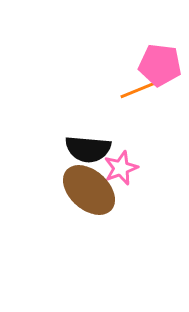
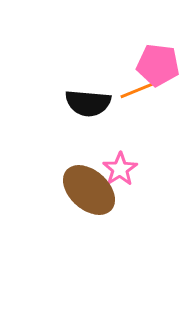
pink pentagon: moved 2 px left
black semicircle: moved 46 px up
pink star: moved 1 px left, 1 px down; rotated 12 degrees counterclockwise
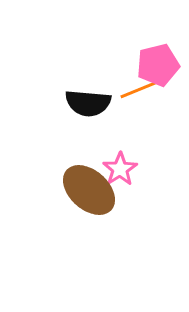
pink pentagon: rotated 21 degrees counterclockwise
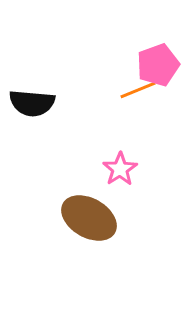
pink pentagon: rotated 6 degrees counterclockwise
black semicircle: moved 56 px left
brown ellipse: moved 28 px down; rotated 12 degrees counterclockwise
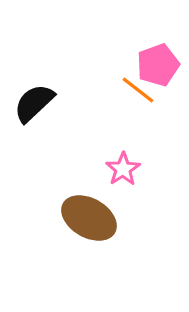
orange line: rotated 60 degrees clockwise
black semicircle: moved 2 px right; rotated 132 degrees clockwise
pink star: moved 3 px right
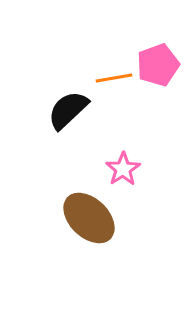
orange line: moved 24 px left, 12 px up; rotated 48 degrees counterclockwise
black semicircle: moved 34 px right, 7 px down
brown ellipse: rotated 14 degrees clockwise
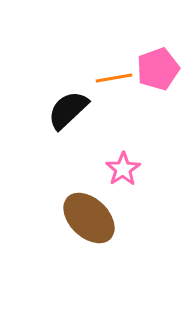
pink pentagon: moved 4 px down
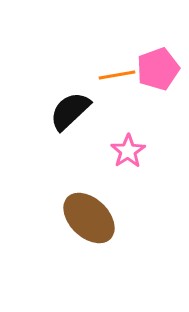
orange line: moved 3 px right, 3 px up
black semicircle: moved 2 px right, 1 px down
pink star: moved 5 px right, 18 px up
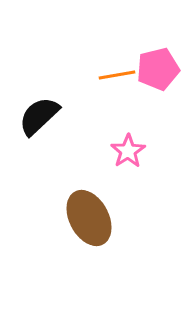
pink pentagon: rotated 6 degrees clockwise
black semicircle: moved 31 px left, 5 px down
brown ellipse: rotated 18 degrees clockwise
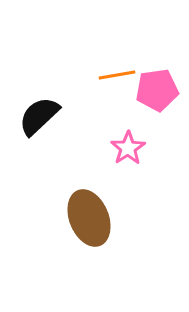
pink pentagon: moved 1 px left, 21 px down; rotated 6 degrees clockwise
pink star: moved 3 px up
brown ellipse: rotated 6 degrees clockwise
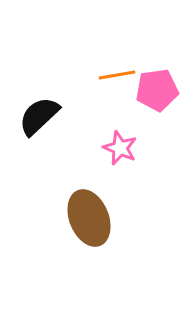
pink star: moved 8 px left; rotated 16 degrees counterclockwise
